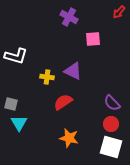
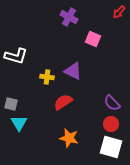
pink square: rotated 28 degrees clockwise
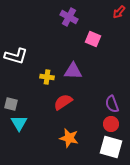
purple triangle: rotated 24 degrees counterclockwise
purple semicircle: moved 1 px down; rotated 24 degrees clockwise
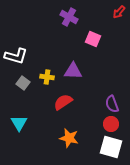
gray square: moved 12 px right, 21 px up; rotated 24 degrees clockwise
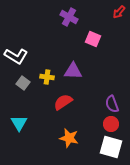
white L-shape: rotated 15 degrees clockwise
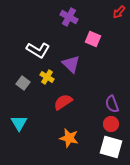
white L-shape: moved 22 px right, 6 px up
purple triangle: moved 2 px left, 7 px up; rotated 42 degrees clockwise
yellow cross: rotated 24 degrees clockwise
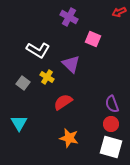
red arrow: rotated 24 degrees clockwise
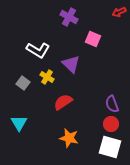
white square: moved 1 px left
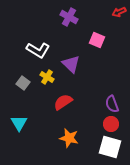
pink square: moved 4 px right, 1 px down
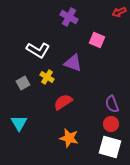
purple triangle: moved 2 px right, 1 px up; rotated 24 degrees counterclockwise
gray square: rotated 24 degrees clockwise
